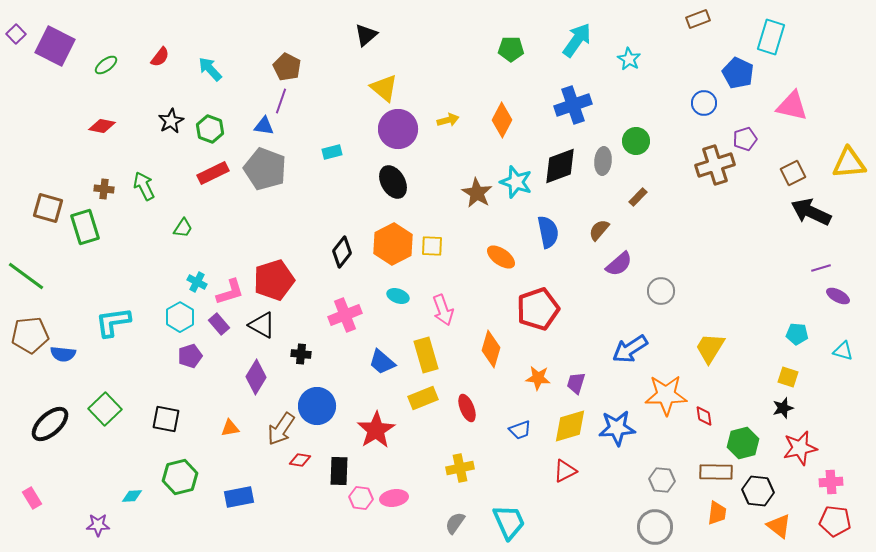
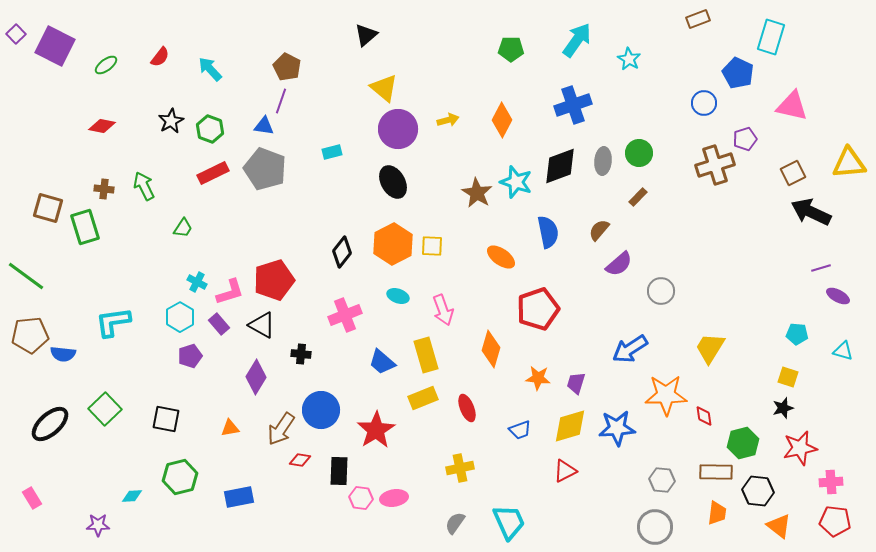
green circle at (636, 141): moved 3 px right, 12 px down
blue circle at (317, 406): moved 4 px right, 4 px down
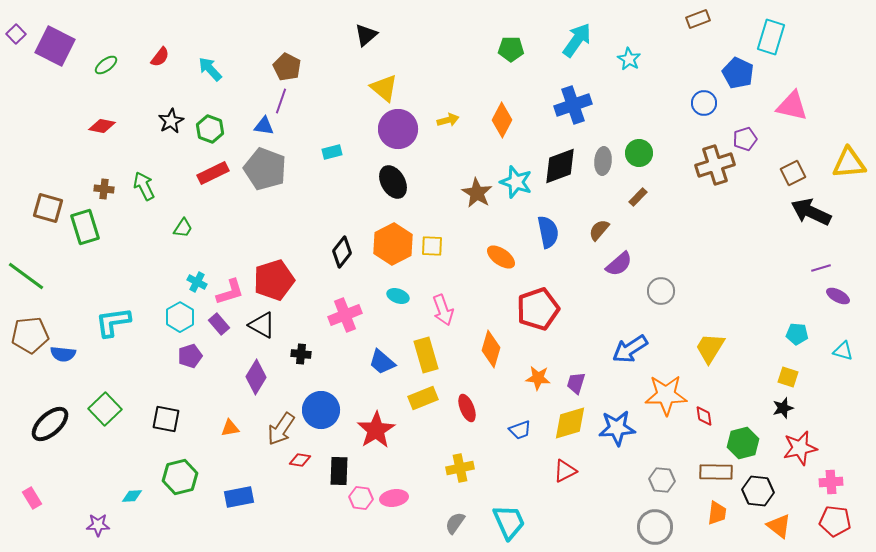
yellow diamond at (570, 426): moved 3 px up
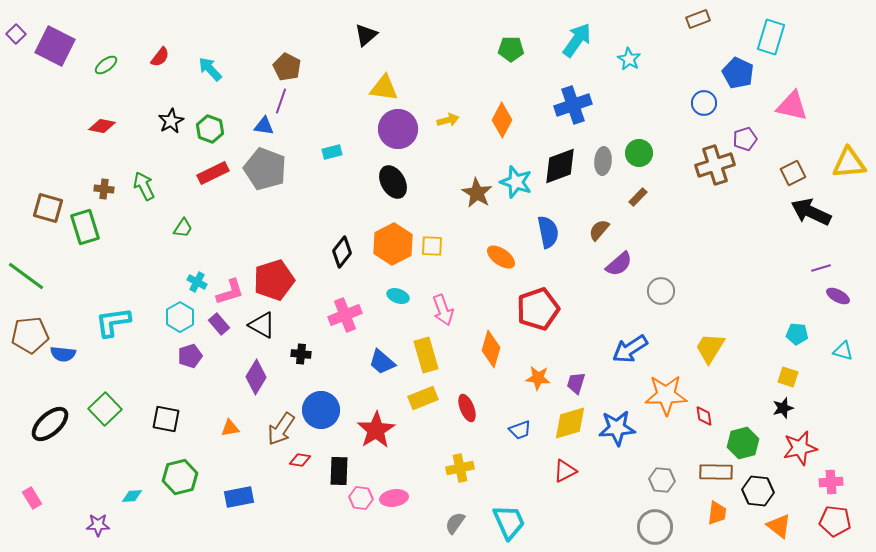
yellow triangle at (384, 88): rotated 32 degrees counterclockwise
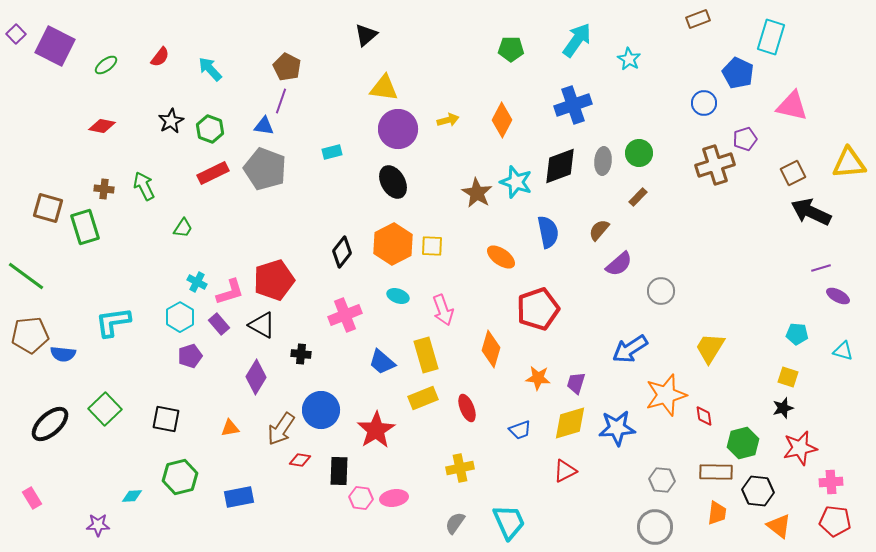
orange star at (666, 395): rotated 15 degrees counterclockwise
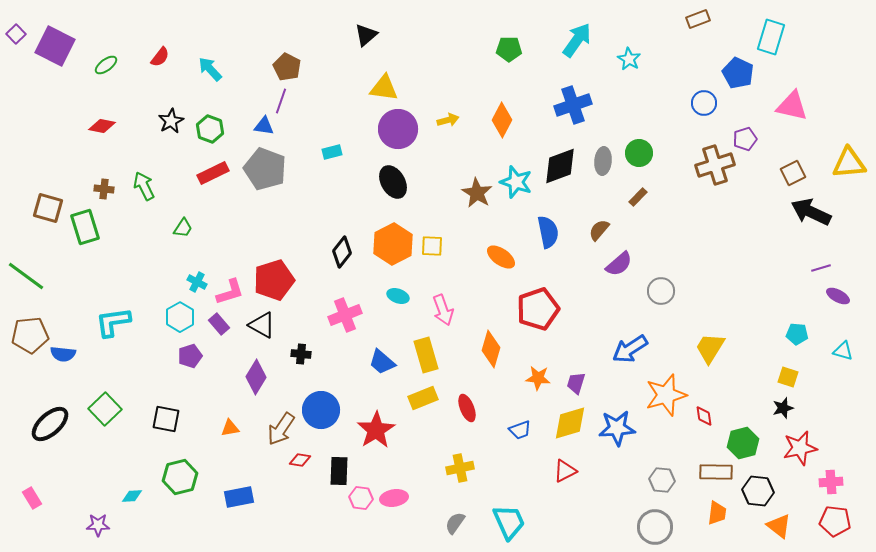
green pentagon at (511, 49): moved 2 px left
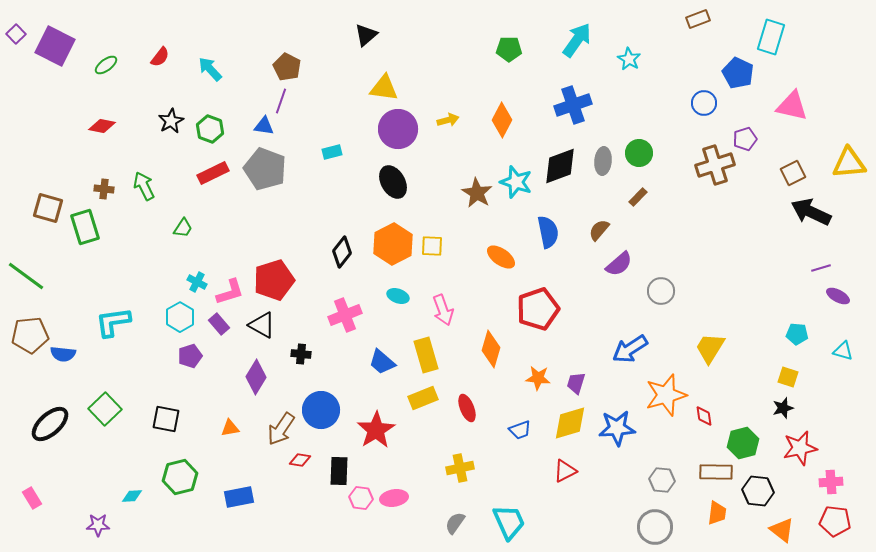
orange triangle at (779, 526): moved 3 px right, 4 px down
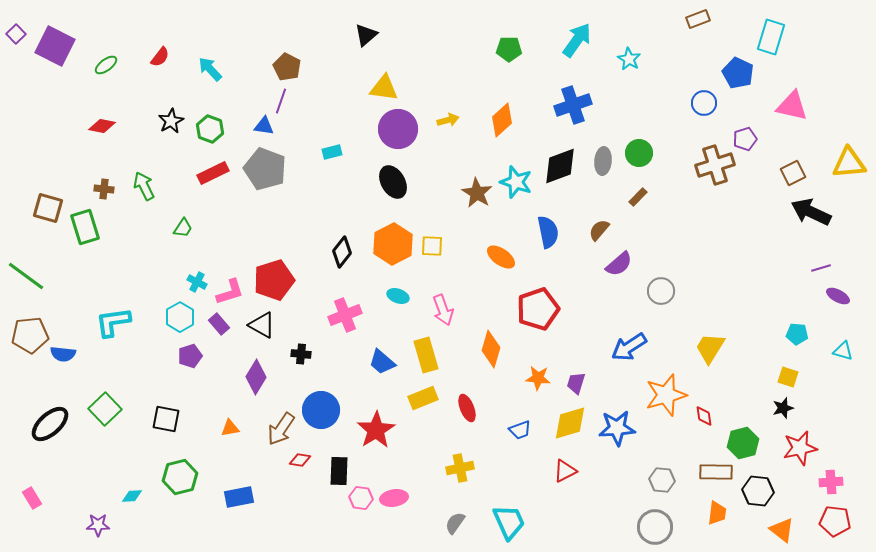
orange diamond at (502, 120): rotated 20 degrees clockwise
blue arrow at (630, 349): moved 1 px left, 2 px up
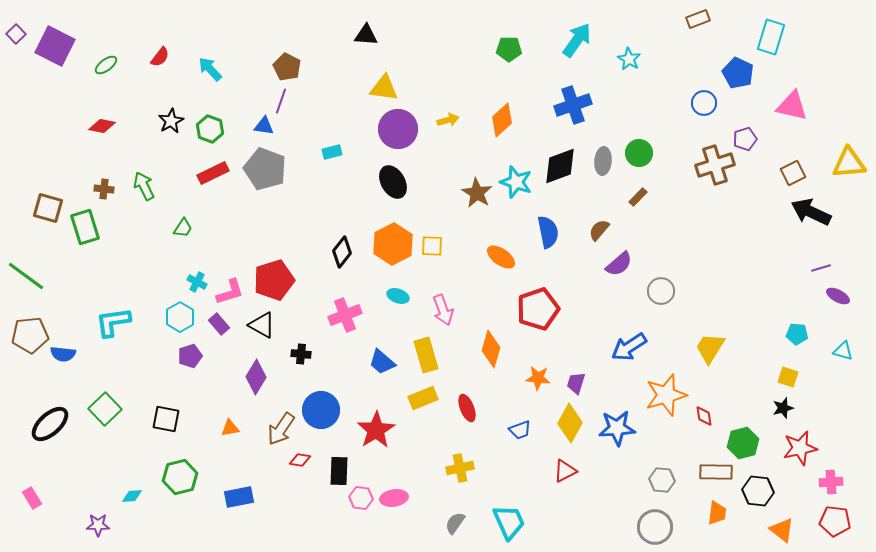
black triangle at (366, 35): rotated 45 degrees clockwise
yellow diamond at (570, 423): rotated 45 degrees counterclockwise
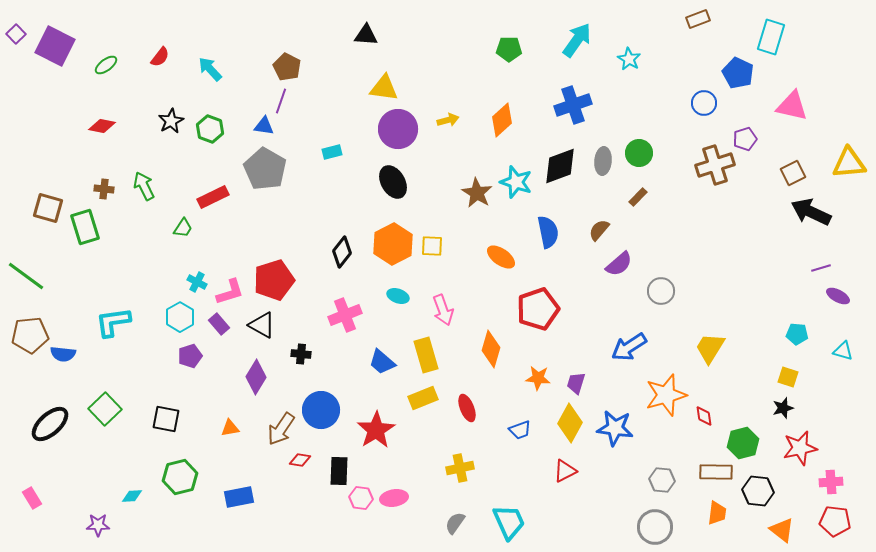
gray pentagon at (265, 169): rotated 9 degrees clockwise
red rectangle at (213, 173): moved 24 px down
blue star at (617, 428): moved 2 px left; rotated 12 degrees clockwise
